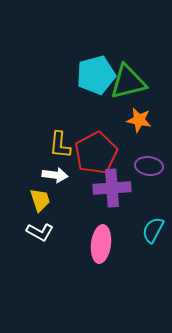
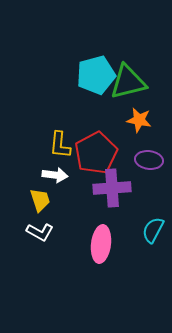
purple ellipse: moved 6 px up
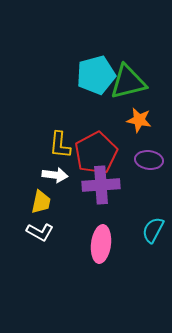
purple cross: moved 11 px left, 3 px up
yellow trapezoid: moved 1 px right, 2 px down; rotated 30 degrees clockwise
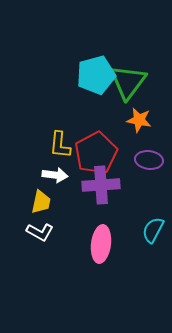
green triangle: rotated 39 degrees counterclockwise
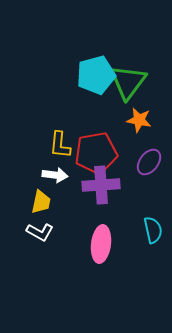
red pentagon: rotated 18 degrees clockwise
purple ellipse: moved 2 px down; rotated 60 degrees counterclockwise
cyan semicircle: rotated 140 degrees clockwise
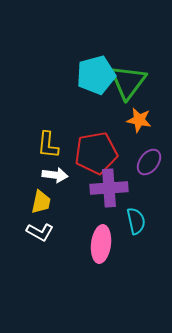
yellow L-shape: moved 12 px left
purple cross: moved 8 px right, 3 px down
cyan semicircle: moved 17 px left, 9 px up
